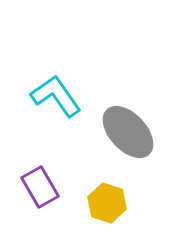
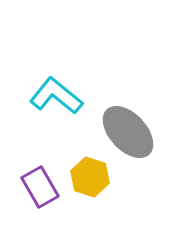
cyan L-shape: rotated 16 degrees counterclockwise
yellow hexagon: moved 17 px left, 26 px up
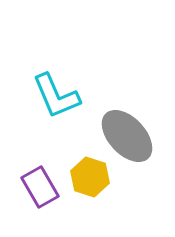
cyan L-shape: rotated 152 degrees counterclockwise
gray ellipse: moved 1 px left, 4 px down
